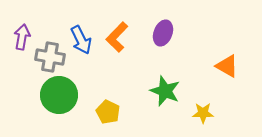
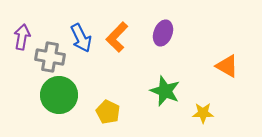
blue arrow: moved 2 px up
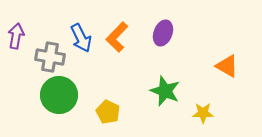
purple arrow: moved 6 px left, 1 px up
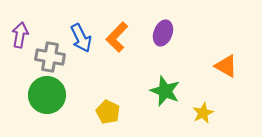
purple arrow: moved 4 px right, 1 px up
orange triangle: moved 1 px left
green circle: moved 12 px left
yellow star: rotated 25 degrees counterclockwise
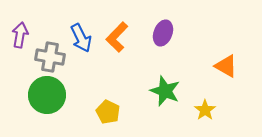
yellow star: moved 2 px right, 3 px up; rotated 10 degrees counterclockwise
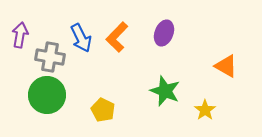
purple ellipse: moved 1 px right
yellow pentagon: moved 5 px left, 2 px up
